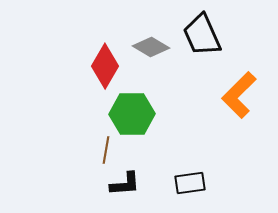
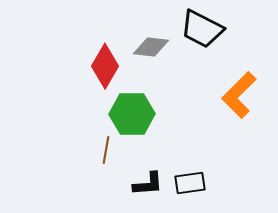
black trapezoid: moved 6 px up; rotated 39 degrees counterclockwise
gray diamond: rotated 24 degrees counterclockwise
black L-shape: moved 23 px right
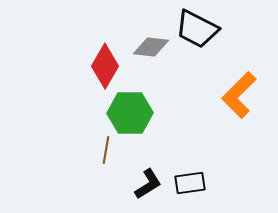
black trapezoid: moved 5 px left
green hexagon: moved 2 px left, 1 px up
black L-shape: rotated 28 degrees counterclockwise
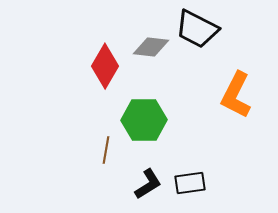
orange L-shape: moved 3 px left; rotated 18 degrees counterclockwise
green hexagon: moved 14 px right, 7 px down
